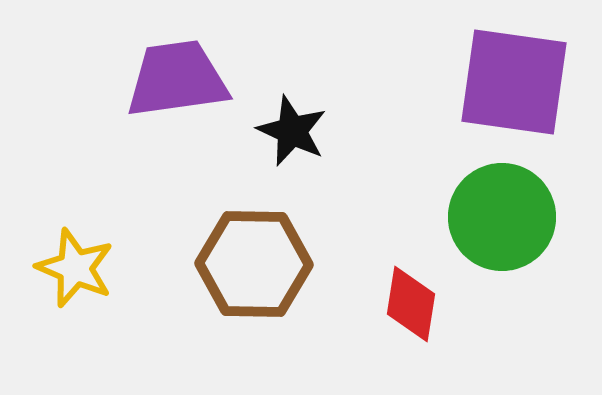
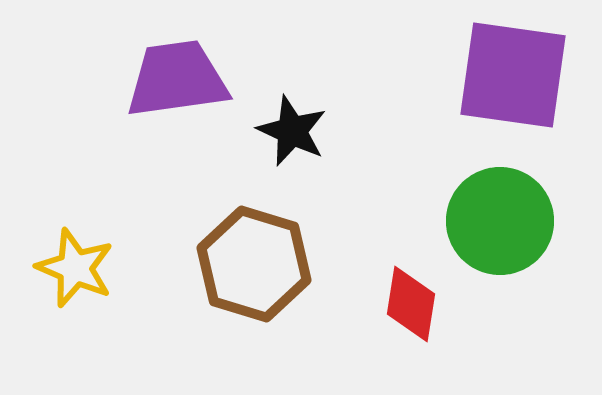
purple square: moved 1 px left, 7 px up
green circle: moved 2 px left, 4 px down
brown hexagon: rotated 16 degrees clockwise
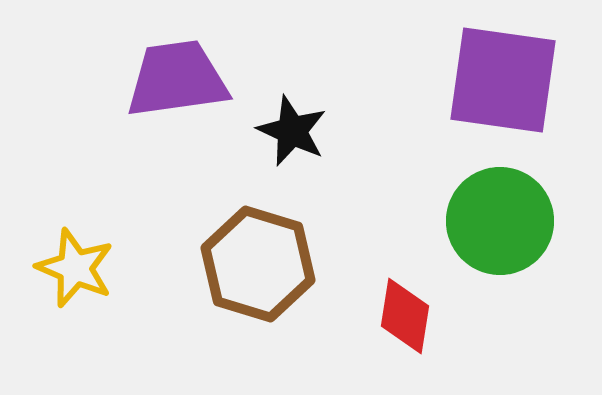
purple square: moved 10 px left, 5 px down
brown hexagon: moved 4 px right
red diamond: moved 6 px left, 12 px down
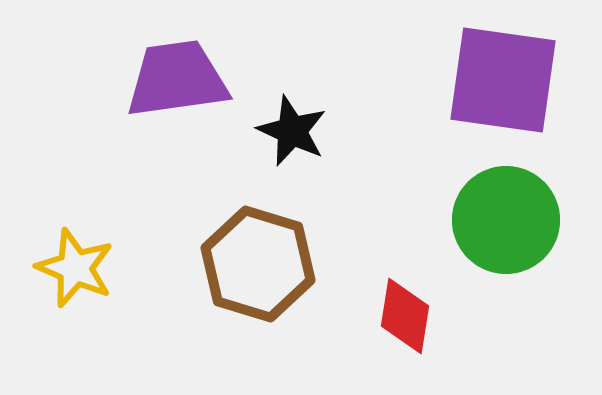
green circle: moved 6 px right, 1 px up
